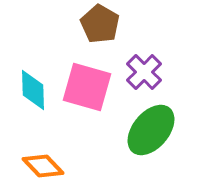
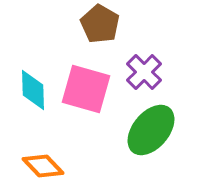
pink square: moved 1 px left, 2 px down
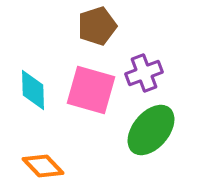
brown pentagon: moved 3 px left, 2 px down; rotated 24 degrees clockwise
purple cross: moved 1 px down; rotated 24 degrees clockwise
pink square: moved 5 px right, 1 px down
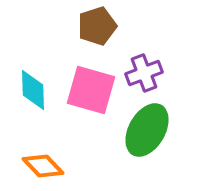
green ellipse: moved 4 px left; rotated 10 degrees counterclockwise
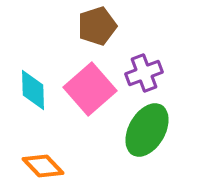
pink square: moved 1 px left, 1 px up; rotated 33 degrees clockwise
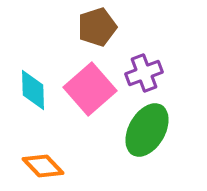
brown pentagon: moved 1 px down
